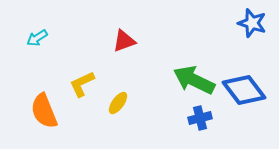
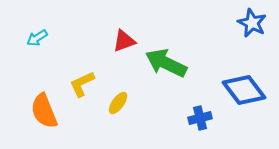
blue star: rotated 8 degrees clockwise
green arrow: moved 28 px left, 17 px up
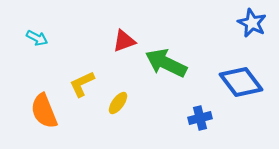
cyan arrow: rotated 120 degrees counterclockwise
blue diamond: moved 3 px left, 8 px up
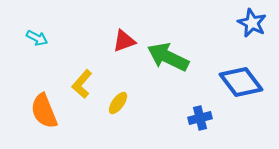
green arrow: moved 2 px right, 6 px up
yellow L-shape: rotated 24 degrees counterclockwise
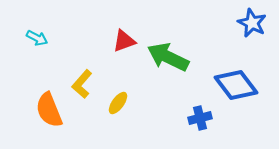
blue diamond: moved 5 px left, 3 px down
orange semicircle: moved 5 px right, 1 px up
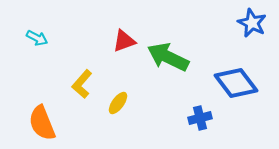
blue diamond: moved 2 px up
orange semicircle: moved 7 px left, 13 px down
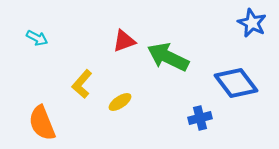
yellow ellipse: moved 2 px right, 1 px up; rotated 20 degrees clockwise
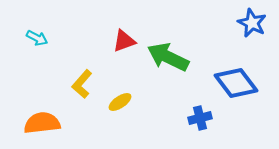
orange semicircle: rotated 105 degrees clockwise
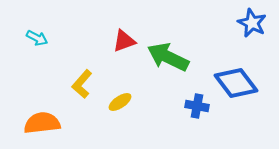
blue cross: moved 3 px left, 12 px up; rotated 25 degrees clockwise
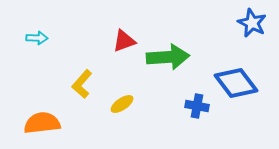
cyan arrow: rotated 25 degrees counterclockwise
green arrow: rotated 150 degrees clockwise
yellow ellipse: moved 2 px right, 2 px down
